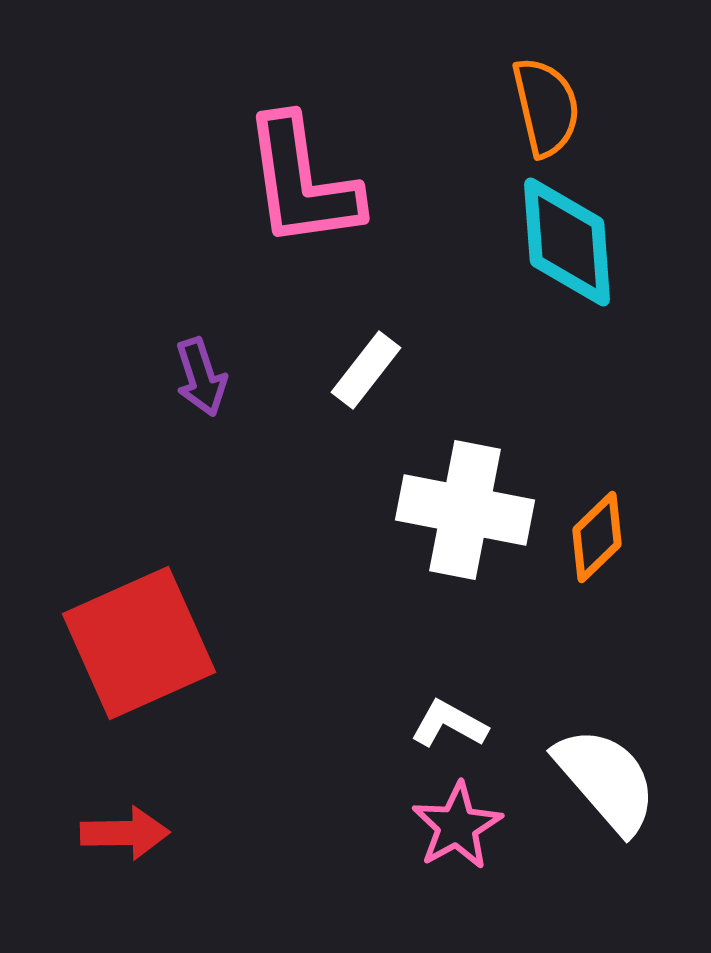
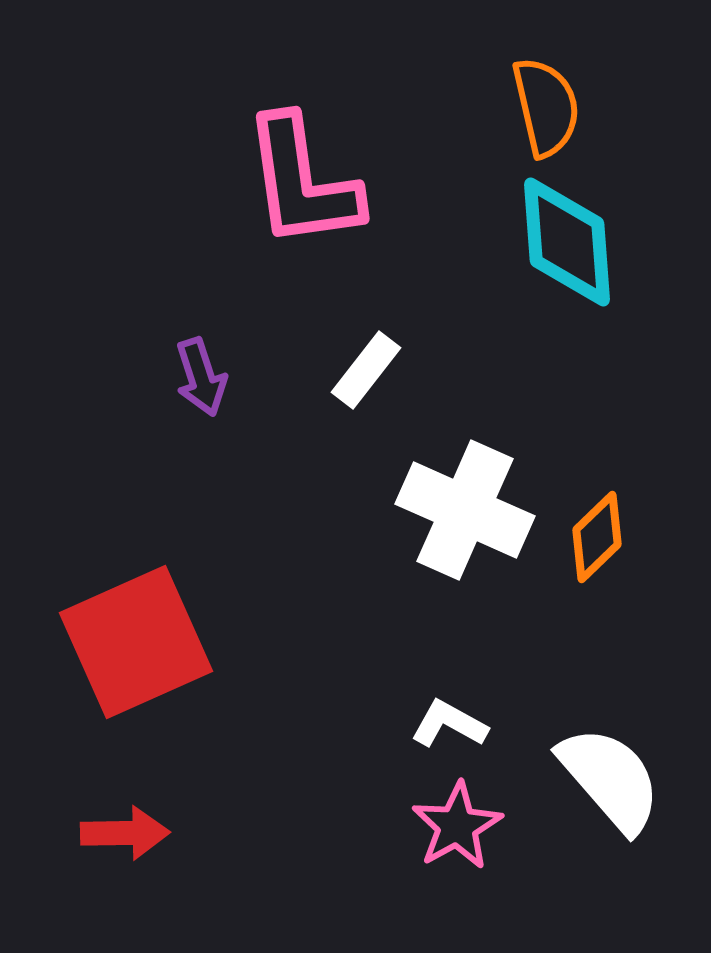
white cross: rotated 13 degrees clockwise
red square: moved 3 px left, 1 px up
white semicircle: moved 4 px right, 1 px up
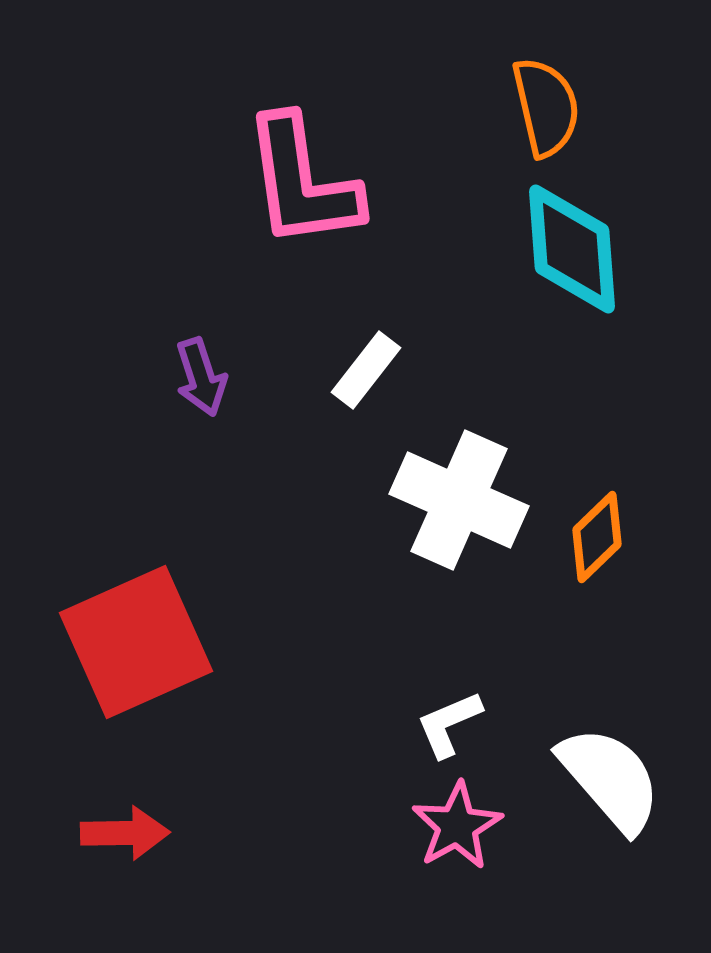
cyan diamond: moved 5 px right, 7 px down
white cross: moved 6 px left, 10 px up
white L-shape: rotated 52 degrees counterclockwise
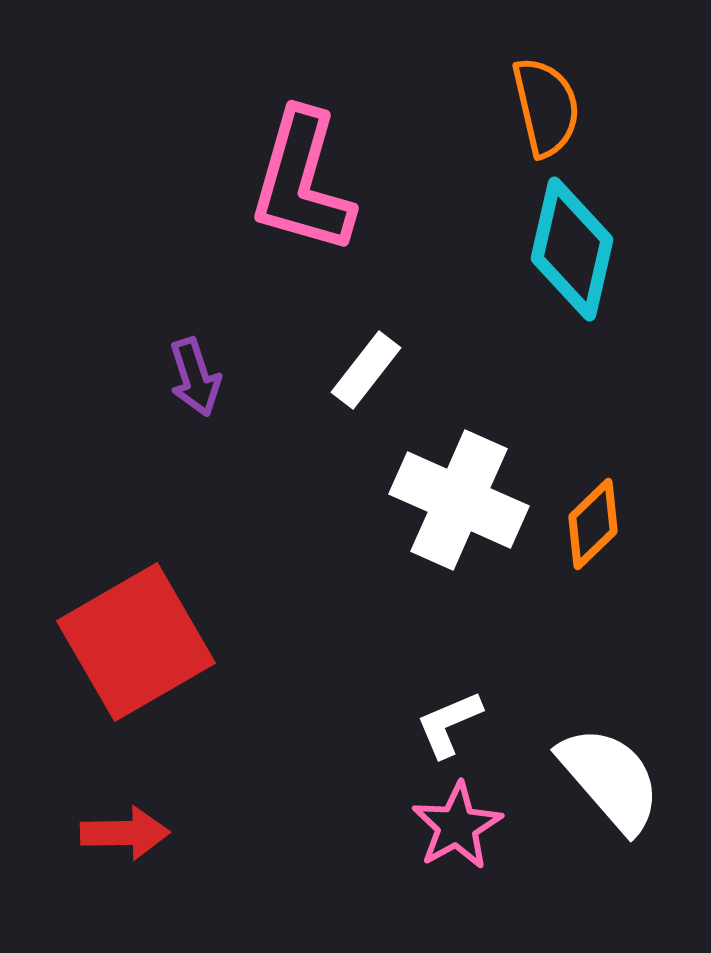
pink L-shape: rotated 24 degrees clockwise
cyan diamond: rotated 17 degrees clockwise
purple arrow: moved 6 px left
orange diamond: moved 4 px left, 13 px up
red square: rotated 6 degrees counterclockwise
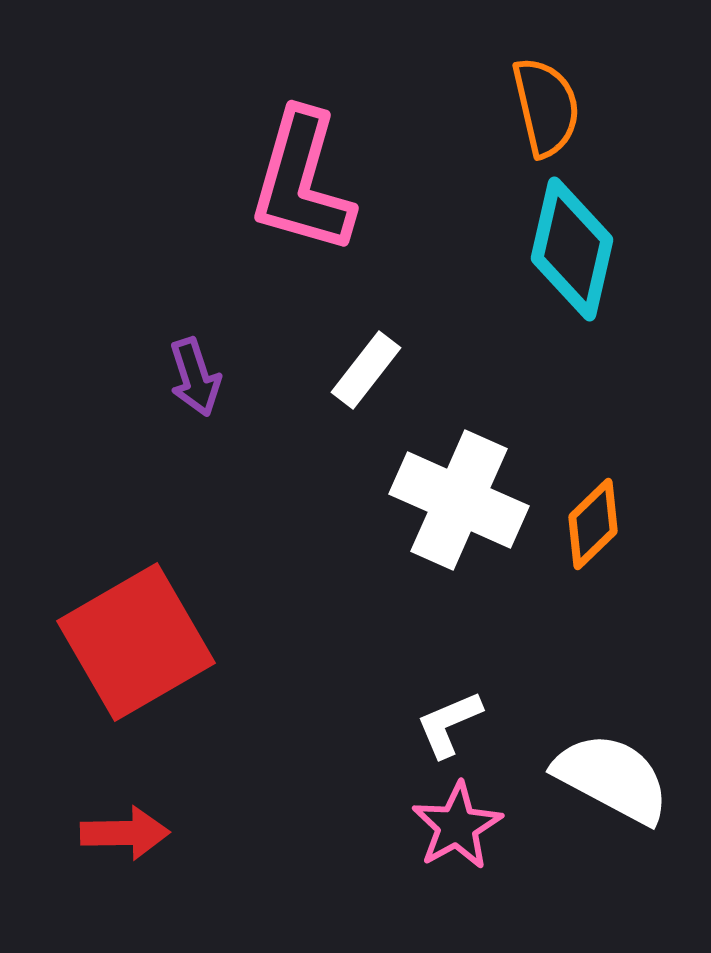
white semicircle: moved 2 px right, 1 px up; rotated 21 degrees counterclockwise
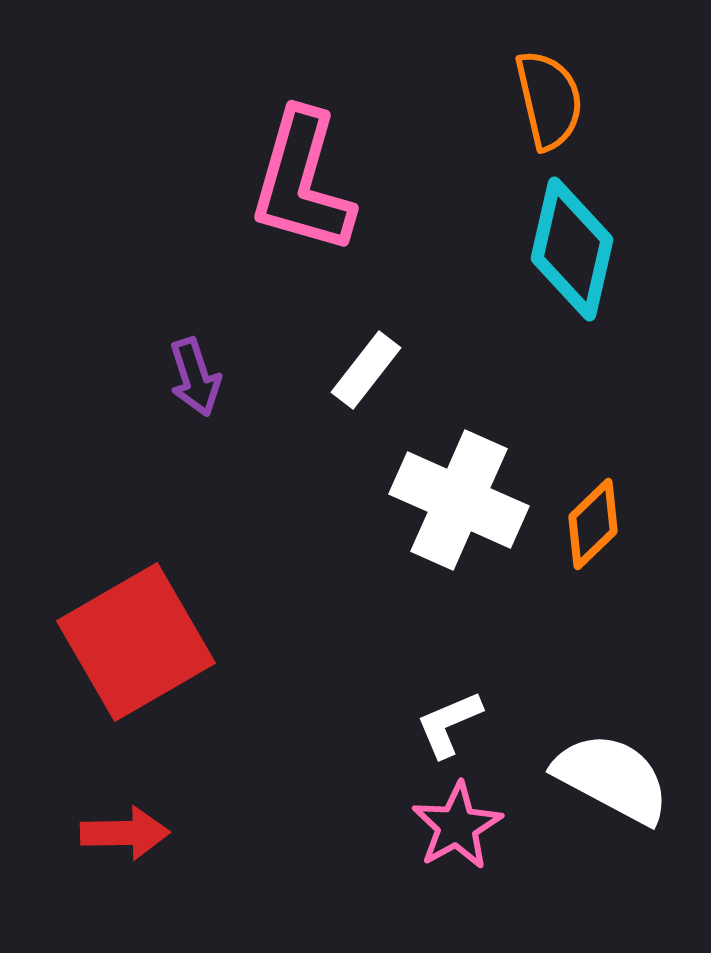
orange semicircle: moved 3 px right, 7 px up
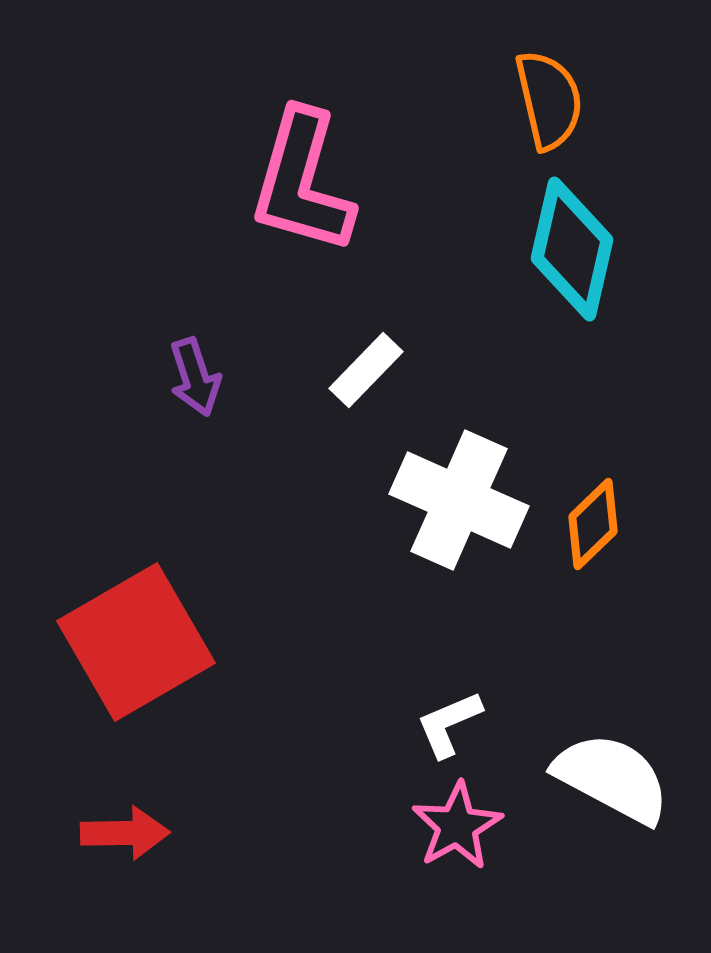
white rectangle: rotated 6 degrees clockwise
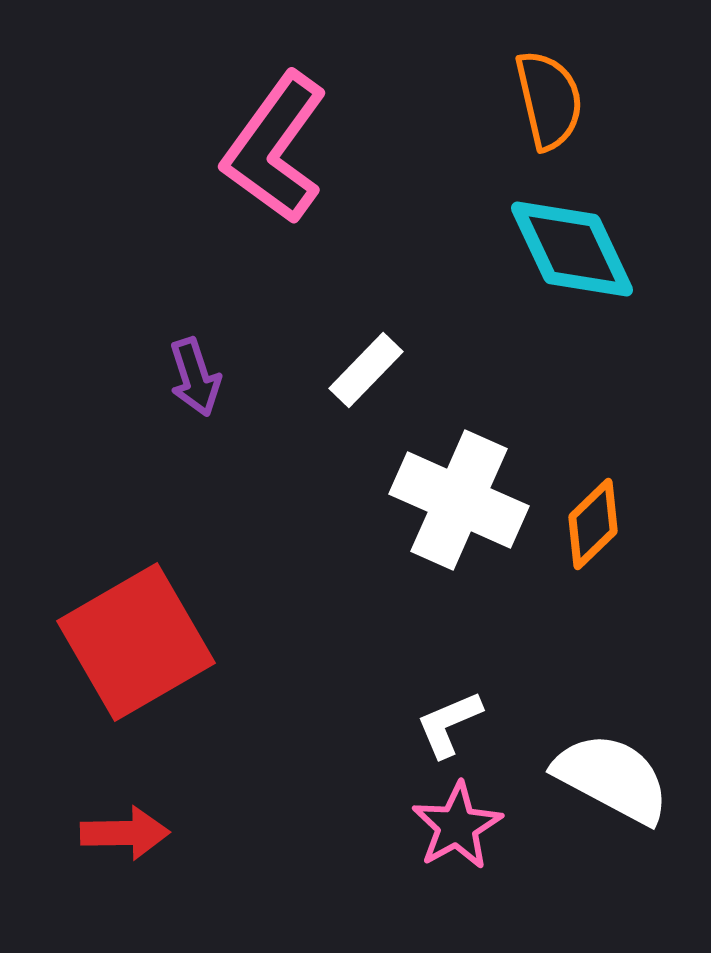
pink L-shape: moved 27 px left, 34 px up; rotated 20 degrees clockwise
cyan diamond: rotated 38 degrees counterclockwise
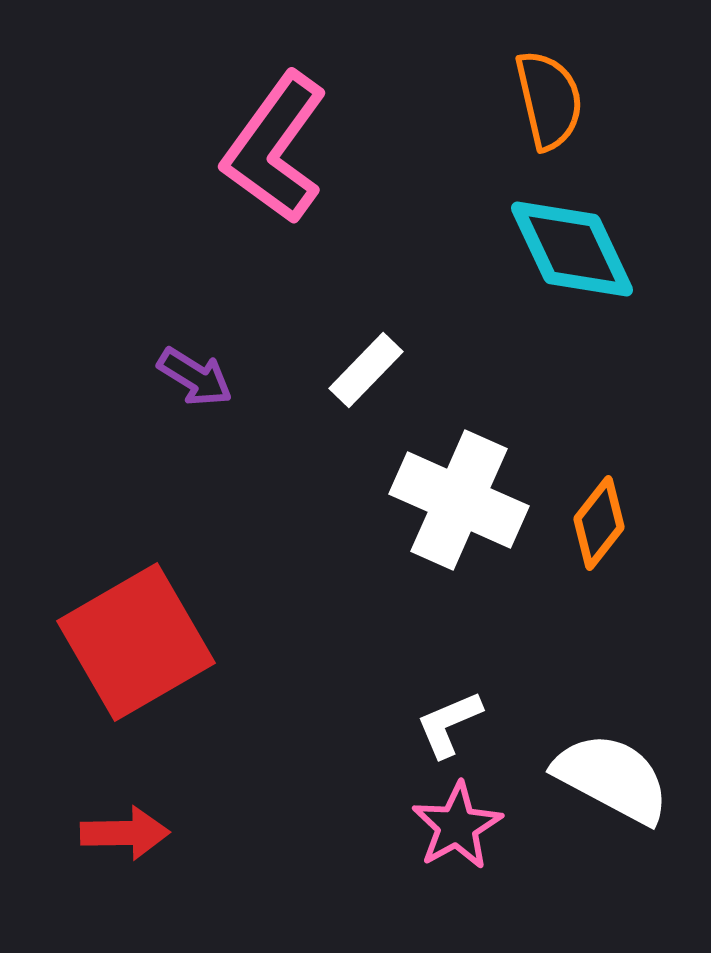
purple arrow: rotated 40 degrees counterclockwise
orange diamond: moved 6 px right, 1 px up; rotated 8 degrees counterclockwise
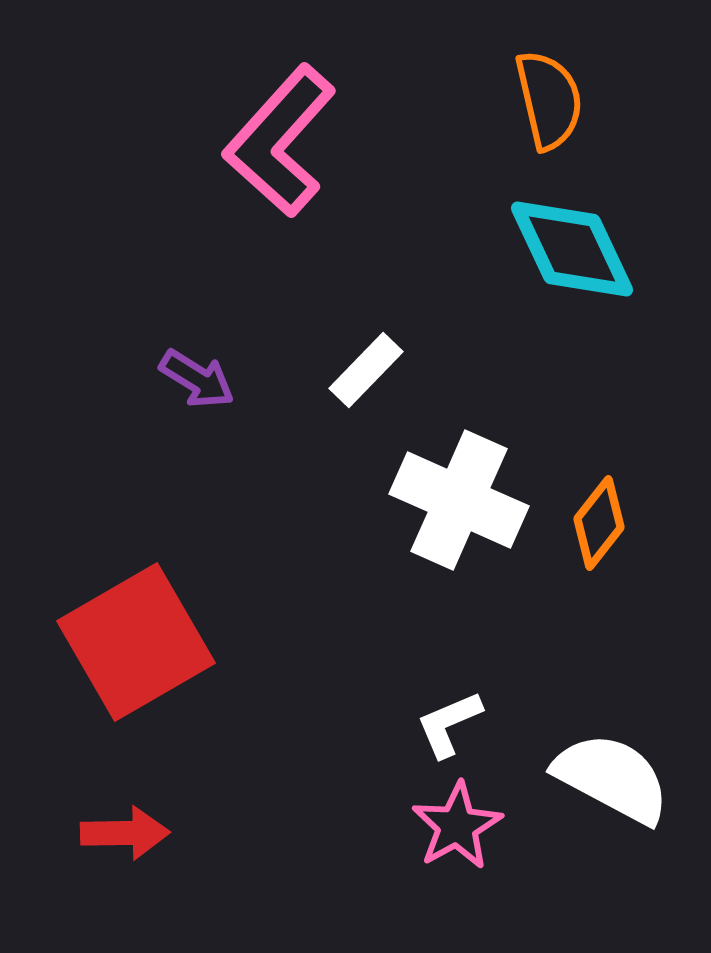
pink L-shape: moved 5 px right, 7 px up; rotated 6 degrees clockwise
purple arrow: moved 2 px right, 2 px down
